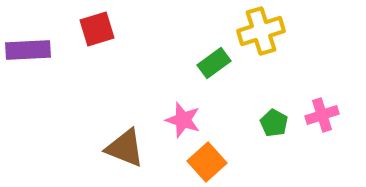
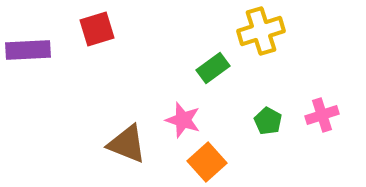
green rectangle: moved 1 px left, 5 px down
green pentagon: moved 6 px left, 2 px up
brown triangle: moved 2 px right, 4 px up
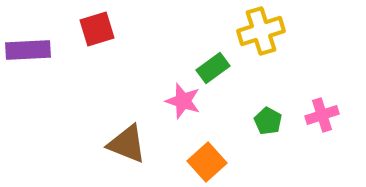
pink star: moved 19 px up
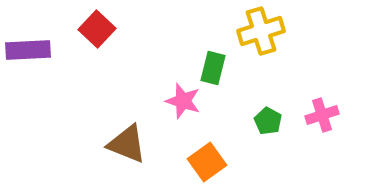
red square: rotated 30 degrees counterclockwise
green rectangle: rotated 40 degrees counterclockwise
orange square: rotated 6 degrees clockwise
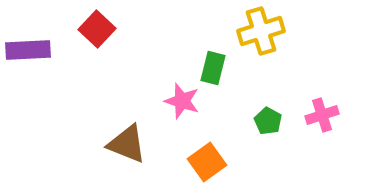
pink star: moved 1 px left
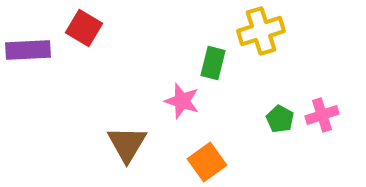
red square: moved 13 px left, 1 px up; rotated 12 degrees counterclockwise
green rectangle: moved 5 px up
green pentagon: moved 12 px right, 2 px up
brown triangle: rotated 39 degrees clockwise
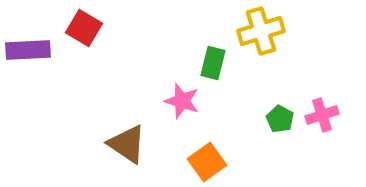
brown triangle: rotated 27 degrees counterclockwise
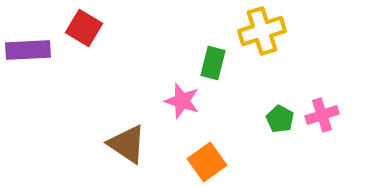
yellow cross: moved 1 px right
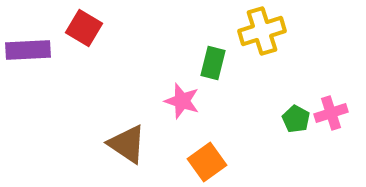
pink cross: moved 9 px right, 2 px up
green pentagon: moved 16 px right
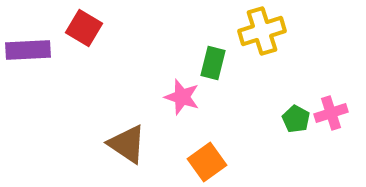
pink star: moved 4 px up
